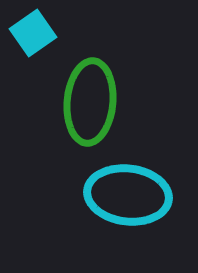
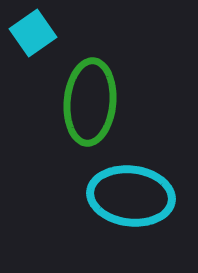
cyan ellipse: moved 3 px right, 1 px down
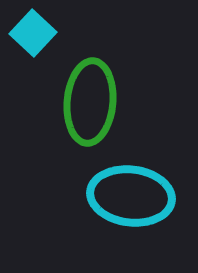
cyan square: rotated 12 degrees counterclockwise
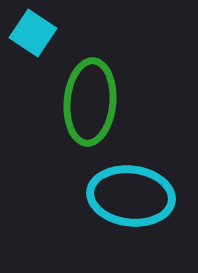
cyan square: rotated 9 degrees counterclockwise
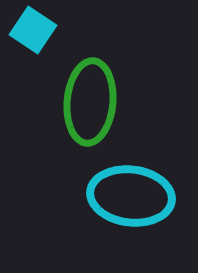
cyan square: moved 3 px up
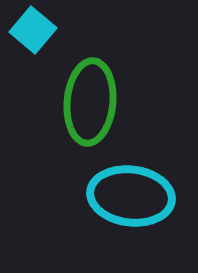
cyan square: rotated 6 degrees clockwise
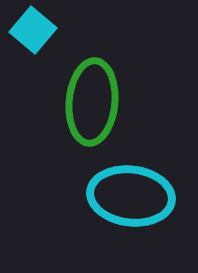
green ellipse: moved 2 px right
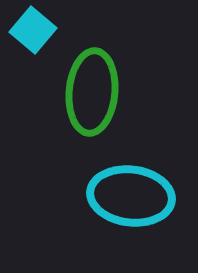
green ellipse: moved 10 px up
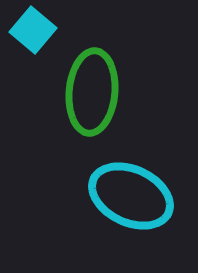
cyan ellipse: rotated 18 degrees clockwise
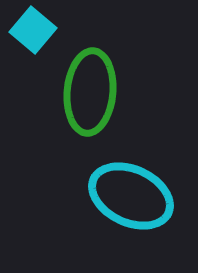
green ellipse: moved 2 px left
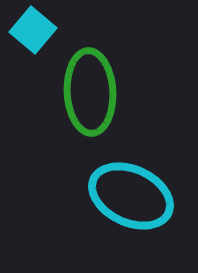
green ellipse: rotated 8 degrees counterclockwise
